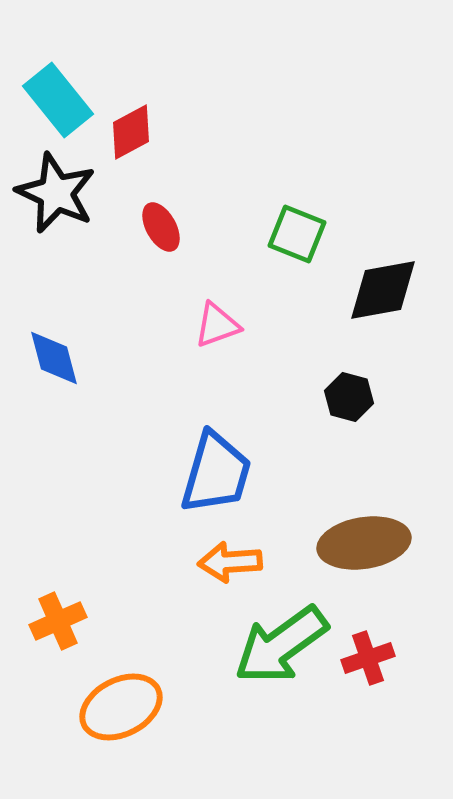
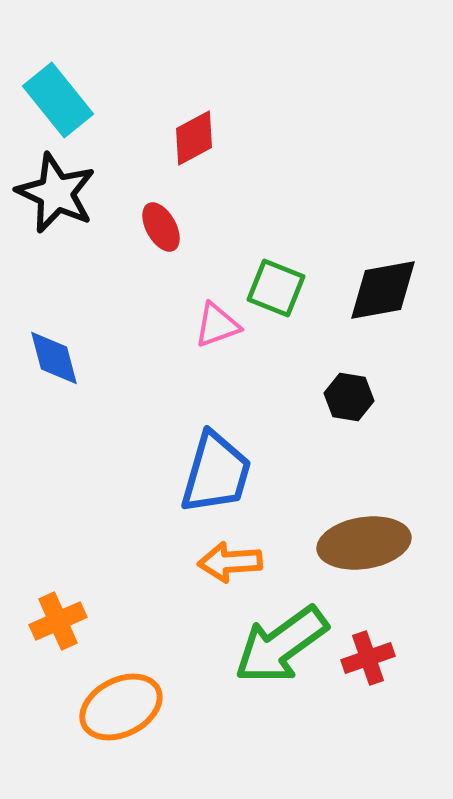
red diamond: moved 63 px right, 6 px down
green square: moved 21 px left, 54 px down
black hexagon: rotated 6 degrees counterclockwise
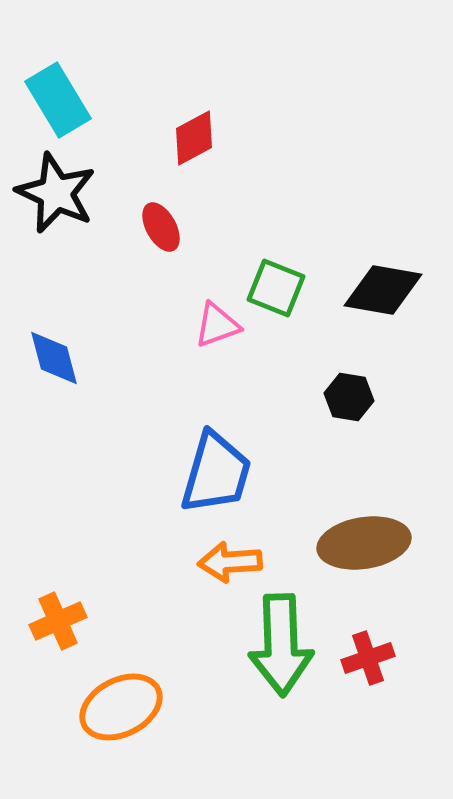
cyan rectangle: rotated 8 degrees clockwise
black diamond: rotated 20 degrees clockwise
green arrow: rotated 56 degrees counterclockwise
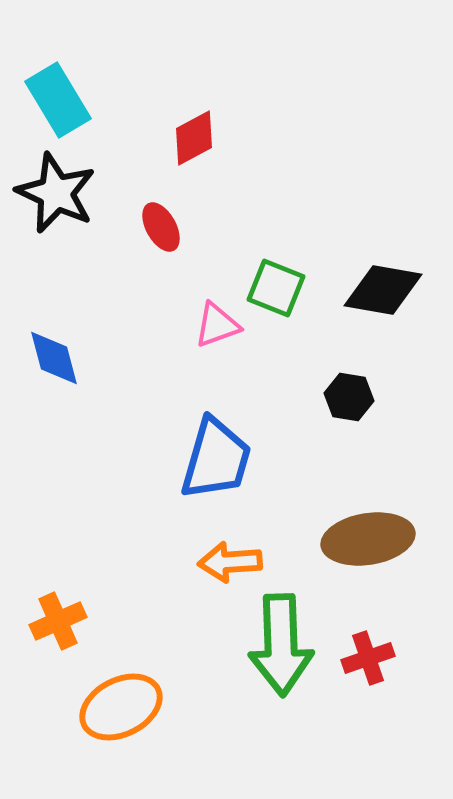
blue trapezoid: moved 14 px up
brown ellipse: moved 4 px right, 4 px up
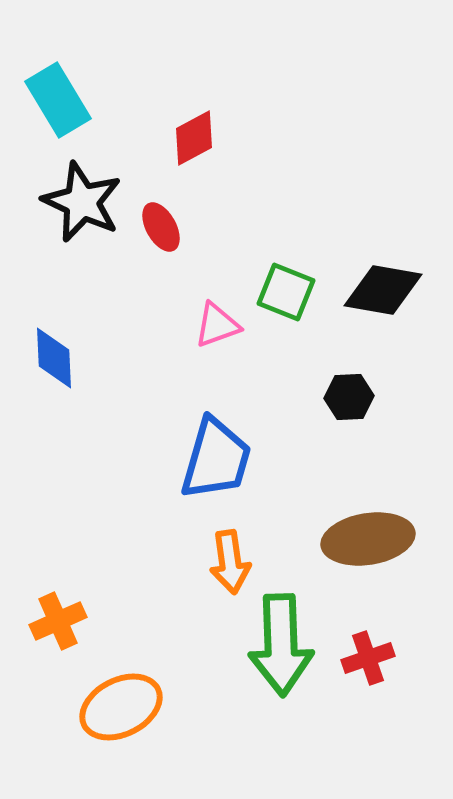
black star: moved 26 px right, 9 px down
green square: moved 10 px right, 4 px down
blue diamond: rotated 12 degrees clockwise
black hexagon: rotated 12 degrees counterclockwise
orange arrow: rotated 94 degrees counterclockwise
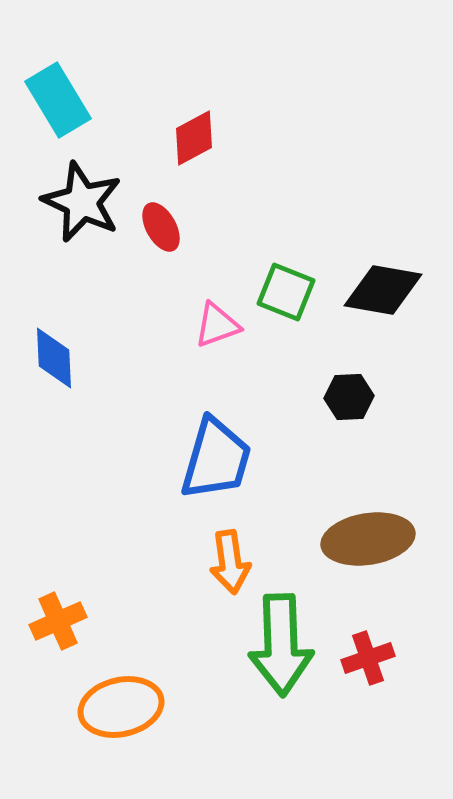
orange ellipse: rotated 14 degrees clockwise
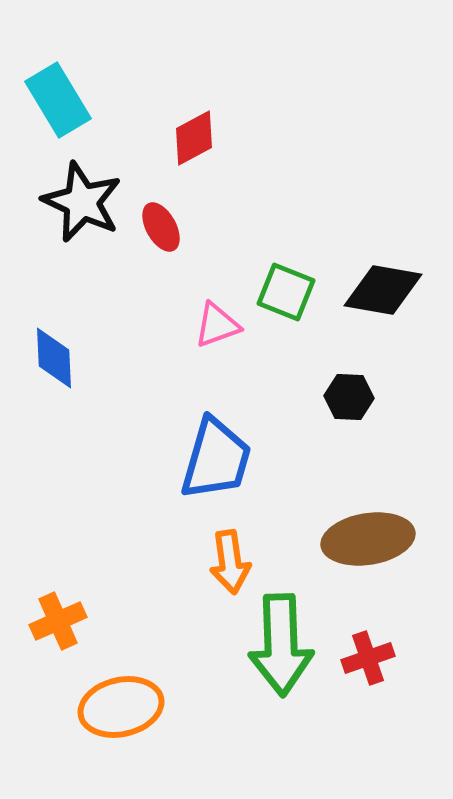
black hexagon: rotated 6 degrees clockwise
